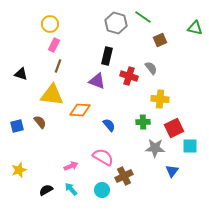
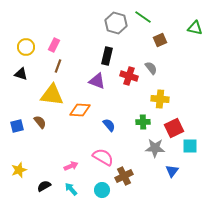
yellow circle: moved 24 px left, 23 px down
black semicircle: moved 2 px left, 4 px up
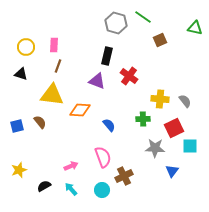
pink rectangle: rotated 24 degrees counterclockwise
gray semicircle: moved 34 px right, 33 px down
red cross: rotated 18 degrees clockwise
green cross: moved 3 px up
pink semicircle: rotated 40 degrees clockwise
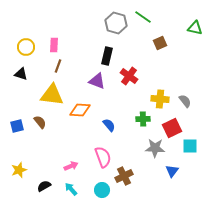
brown square: moved 3 px down
red square: moved 2 px left
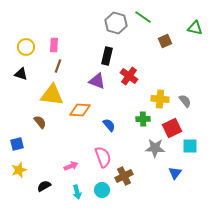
brown square: moved 5 px right, 2 px up
blue square: moved 18 px down
blue triangle: moved 3 px right, 2 px down
cyan arrow: moved 6 px right, 3 px down; rotated 152 degrees counterclockwise
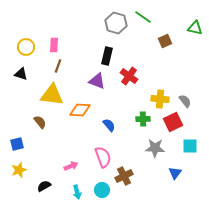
red square: moved 1 px right, 6 px up
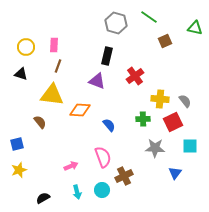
green line: moved 6 px right
red cross: moved 6 px right; rotated 18 degrees clockwise
black semicircle: moved 1 px left, 12 px down
